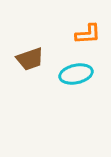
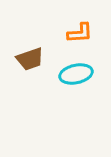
orange L-shape: moved 8 px left, 1 px up
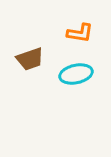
orange L-shape: rotated 12 degrees clockwise
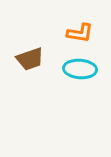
cyan ellipse: moved 4 px right, 5 px up; rotated 16 degrees clockwise
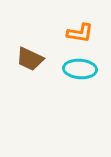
brown trapezoid: rotated 44 degrees clockwise
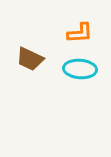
orange L-shape: rotated 12 degrees counterclockwise
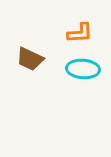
cyan ellipse: moved 3 px right
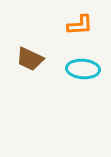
orange L-shape: moved 8 px up
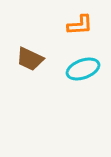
cyan ellipse: rotated 24 degrees counterclockwise
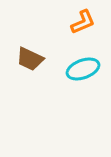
orange L-shape: moved 3 px right, 3 px up; rotated 20 degrees counterclockwise
